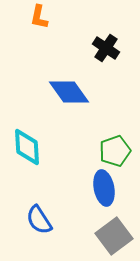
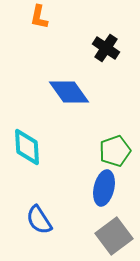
blue ellipse: rotated 24 degrees clockwise
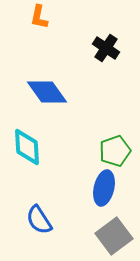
blue diamond: moved 22 px left
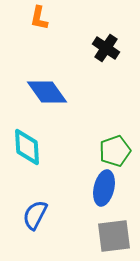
orange L-shape: moved 1 px down
blue semicircle: moved 4 px left, 5 px up; rotated 60 degrees clockwise
gray square: rotated 30 degrees clockwise
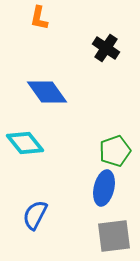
cyan diamond: moved 2 px left, 4 px up; rotated 36 degrees counterclockwise
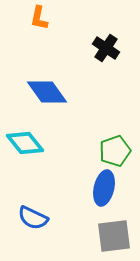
blue semicircle: moved 2 px left, 3 px down; rotated 92 degrees counterclockwise
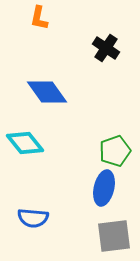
blue semicircle: rotated 20 degrees counterclockwise
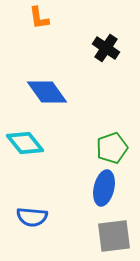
orange L-shape: rotated 20 degrees counterclockwise
green pentagon: moved 3 px left, 3 px up
blue semicircle: moved 1 px left, 1 px up
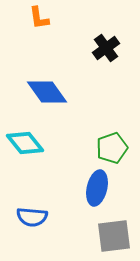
black cross: rotated 20 degrees clockwise
blue ellipse: moved 7 px left
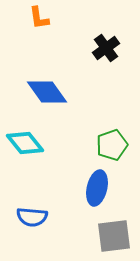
green pentagon: moved 3 px up
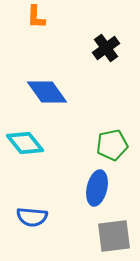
orange L-shape: moved 3 px left, 1 px up; rotated 10 degrees clockwise
green pentagon: rotated 8 degrees clockwise
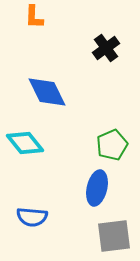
orange L-shape: moved 2 px left
blue diamond: rotated 9 degrees clockwise
green pentagon: rotated 12 degrees counterclockwise
